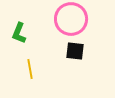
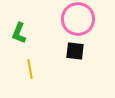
pink circle: moved 7 px right
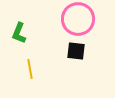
black square: moved 1 px right
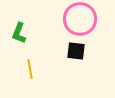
pink circle: moved 2 px right
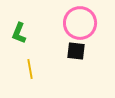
pink circle: moved 4 px down
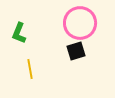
black square: rotated 24 degrees counterclockwise
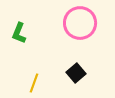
black square: moved 22 px down; rotated 24 degrees counterclockwise
yellow line: moved 4 px right, 14 px down; rotated 30 degrees clockwise
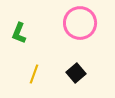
yellow line: moved 9 px up
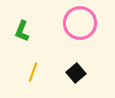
green L-shape: moved 3 px right, 2 px up
yellow line: moved 1 px left, 2 px up
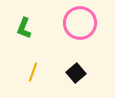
green L-shape: moved 2 px right, 3 px up
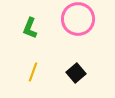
pink circle: moved 2 px left, 4 px up
green L-shape: moved 6 px right
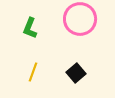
pink circle: moved 2 px right
